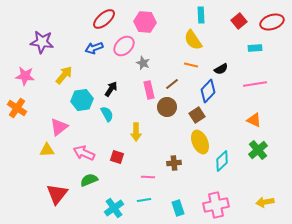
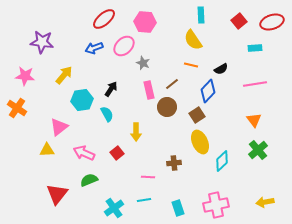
orange triangle at (254, 120): rotated 28 degrees clockwise
red square at (117, 157): moved 4 px up; rotated 32 degrees clockwise
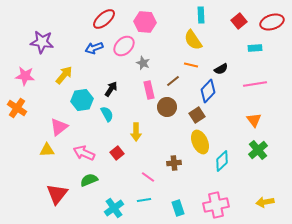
brown line at (172, 84): moved 1 px right, 3 px up
pink line at (148, 177): rotated 32 degrees clockwise
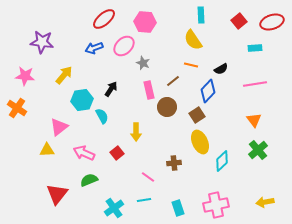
cyan semicircle at (107, 114): moved 5 px left, 2 px down
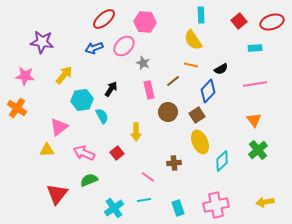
brown circle at (167, 107): moved 1 px right, 5 px down
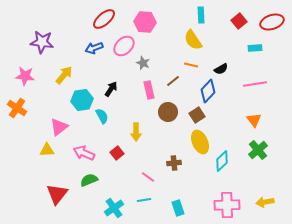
pink cross at (216, 205): moved 11 px right; rotated 10 degrees clockwise
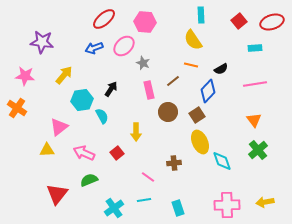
cyan diamond at (222, 161): rotated 65 degrees counterclockwise
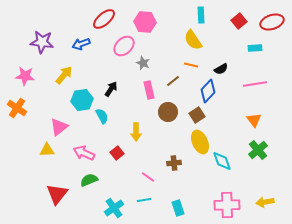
blue arrow at (94, 48): moved 13 px left, 4 px up
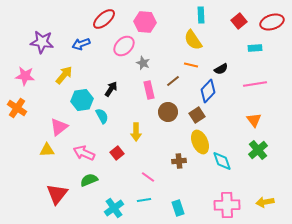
brown cross at (174, 163): moved 5 px right, 2 px up
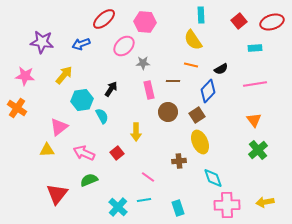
gray star at (143, 63): rotated 24 degrees counterclockwise
brown line at (173, 81): rotated 40 degrees clockwise
cyan diamond at (222, 161): moved 9 px left, 17 px down
cyan cross at (114, 208): moved 4 px right, 1 px up; rotated 12 degrees counterclockwise
